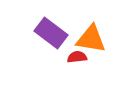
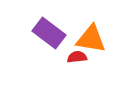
purple rectangle: moved 2 px left
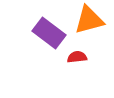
orange triangle: moved 2 px left, 19 px up; rotated 24 degrees counterclockwise
